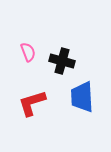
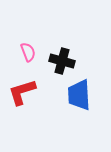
blue trapezoid: moved 3 px left, 2 px up
red L-shape: moved 10 px left, 11 px up
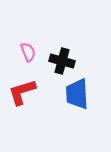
blue trapezoid: moved 2 px left, 1 px up
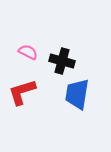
pink semicircle: rotated 42 degrees counterclockwise
blue trapezoid: rotated 12 degrees clockwise
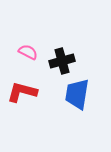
black cross: rotated 30 degrees counterclockwise
red L-shape: rotated 32 degrees clockwise
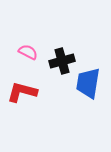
blue trapezoid: moved 11 px right, 11 px up
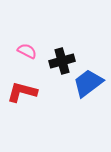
pink semicircle: moved 1 px left, 1 px up
blue trapezoid: rotated 44 degrees clockwise
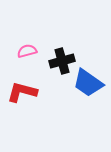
pink semicircle: rotated 42 degrees counterclockwise
blue trapezoid: rotated 108 degrees counterclockwise
